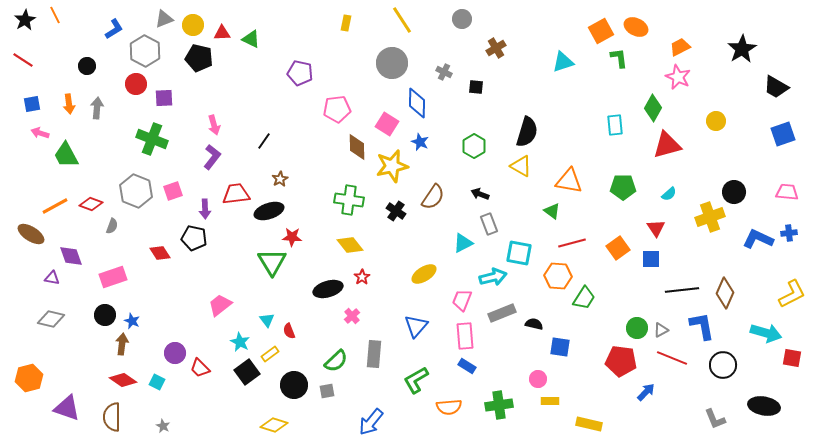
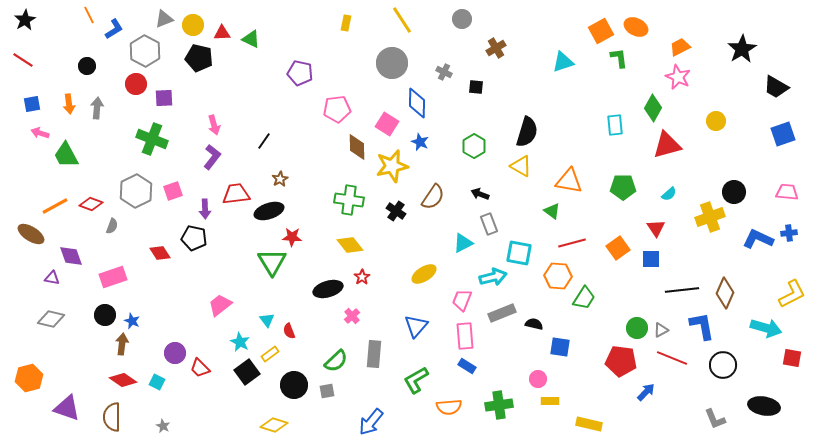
orange line at (55, 15): moved 34 px right
gray hexagon at (136, 191): rotated 12 degrees clockwise
cyan arrow at (766, 333): moved 5 px up
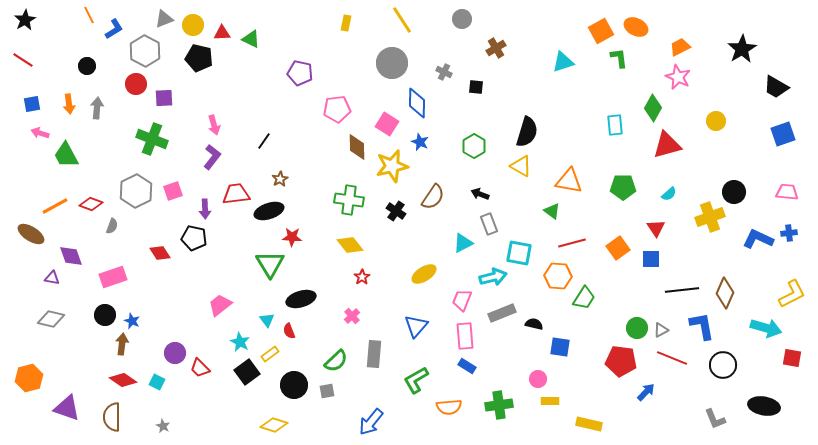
green triangle at (272, 262): moved 2 px left, 2 px down
black ellipse at (328, 289): moved 27 px left, 10 px down
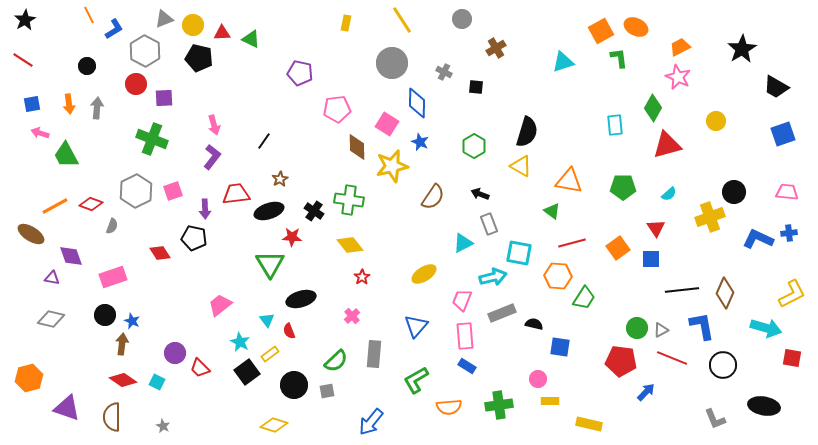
black cross at (396, 211): moved 82 px left
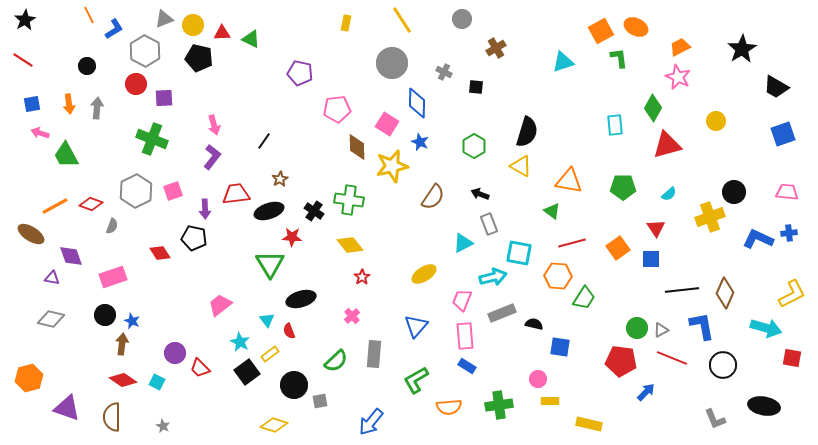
gray square at (327, 391): moved 7 px left, 10 px down
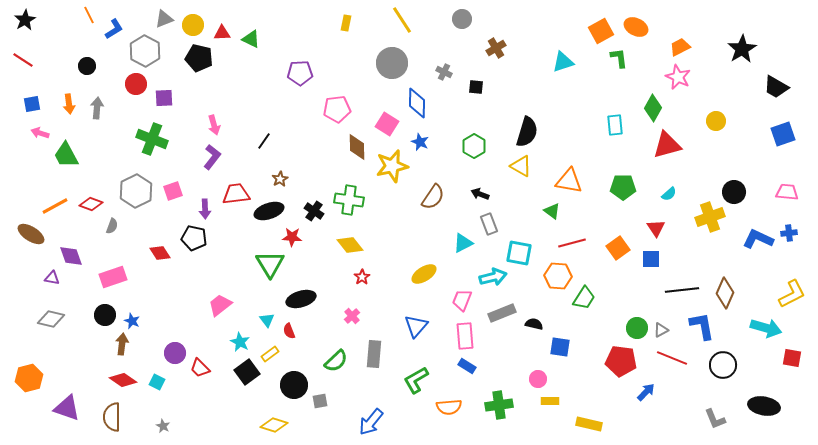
purple pentagon at (300, 73): rotated 15 degrees counterclockwise
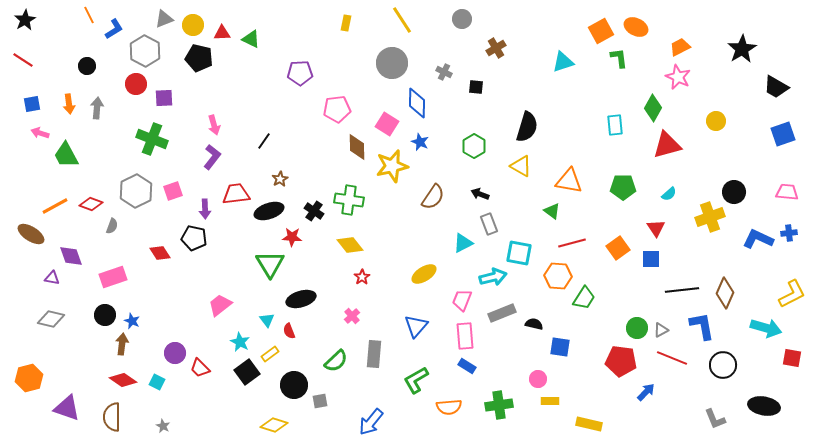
black semicircle at (527, 132): moved 5 px up
